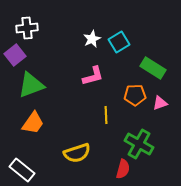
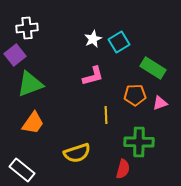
white star: moved 1 px right
green triangle: moved 1 px left, 1 px up
green cross: moved 2 px up; rotated 28 degrees counterclockwise
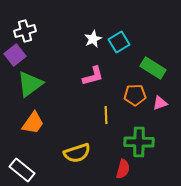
white cross: moved 2 px left, 3 px down; rotated 10 degrees counterclockwise
green triangle: rotated 16 degrees counterclockwise
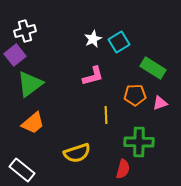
orange trapezoid: rotated 15 degrees clockwise
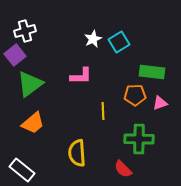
green rectangle: moved 1 px left, 4 px down; rotated 25 degrees counterclockwise
pink L-shape: moved 12 px left; rotated 15 degrees clockwise
yellow line: moved 3 px left, 4 px up
green cross: moved 3 px up
yellow semicircle: rotated 104 degrees clockwise
red semicircle: rotated 120 degrees clockwise
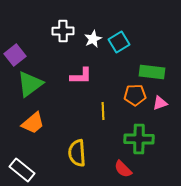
white cross: moved 38 px right; rotated 15 degrees clockwise
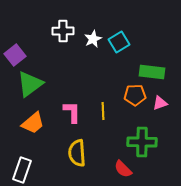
pink L-shape: moved 9 px left, 36 px down; rotated 90 degrees counterclockwise
green cross: moved 3 px right, 3 px down
white rectangle: rotated 70 degrees clockwise
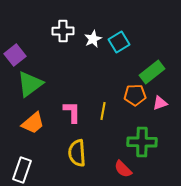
green rectangle: rotated 45 degrees counterclockwise
yellow line: rotated 12 degrees clockwise
